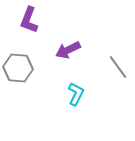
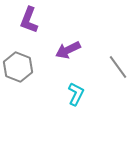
gray hexagon: moved 1 px up; rotated 16 degrees clockwise
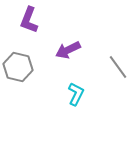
gray hexagon: rotated 8 degrees counterclockwise
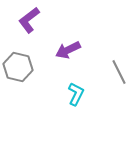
purple L-shape: rotated 32 degrees clockwise
gray line: moved 1 px right, 5 px down; rotated 10 degrees clockwise
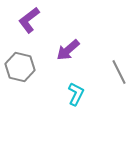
purple arrow: rotated 15 degrees counterclockwise
gray hexagon: moved 2 px right
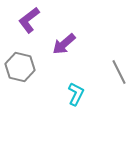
purple arrow: moved 4 px left, 6 px up
